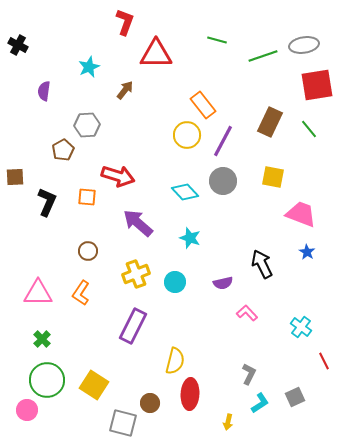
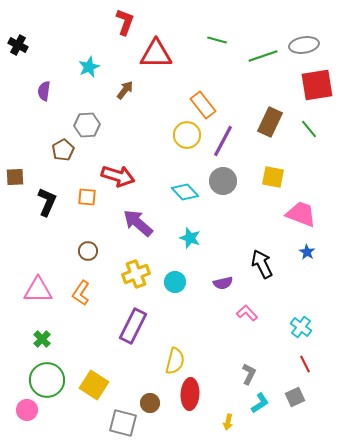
pink triangle at (38, 293): moved 3 px up
red line at (324, 361): moved 19 px left, 3 px down
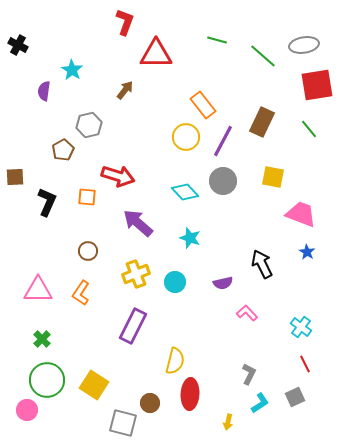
green line at (263, 56): rotated 60 degrees clockwise
cyan star at (89, 67): moved 17 px left, 3 px down; rotated 15 degrees counterclockwise
brown rectangle at (270, 122): moved 8 px left
gray hexagon at (87, 125): moved 2 px right; rotated 10 degrees counterclockwise
yellow circle at (187, 135): moved 1 px left, 2 px down
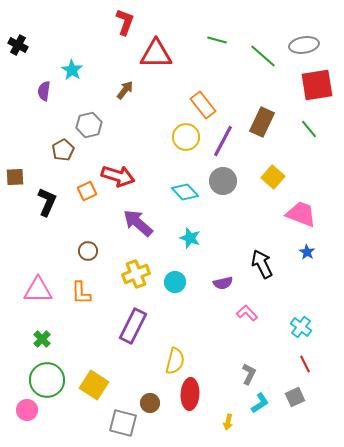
yellow square at (273, 177): rotated 30 degrees clockwise
orange square at (87, 197): moved 6 px up; rotated 30 degrees counterclockwise
orange L-shape at (81, 293): rotated 35 degrees counterclockwise
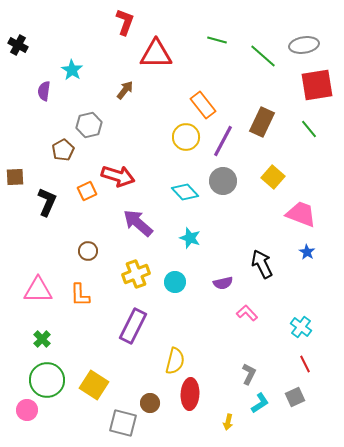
orange L-shape at (81, 293): moved 1 px left, 2 px down
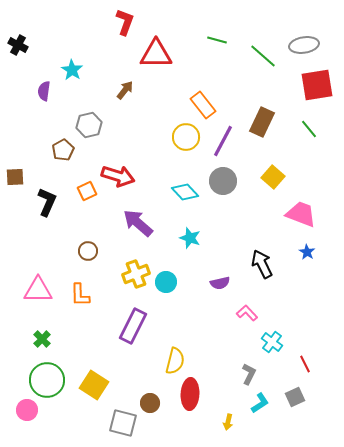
cyan circle at (175, 282): moved 9 px left
purple semicircle at (223, 283): moved 3 px left
cyan cross at (301, 327): moved 29 px left, 15 px down
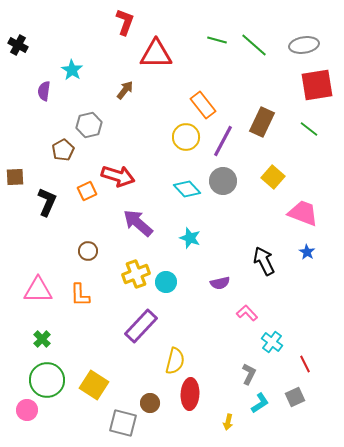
green line at (263, 56): moved 9 px left, 11 px up
green line at (309, 129): rotated 12 degrees counterclockwise
cyan diamond at (185, 192): moved 2 px right, 3 px up
pink trapezoid at (301, 214): moved 2 px right, 1 px up
black arrow at (262, 264): moved 2 px right, 3 px up
purple rectangle at (133, 326): moved 8 px right; rotated 16 degrees clockwise
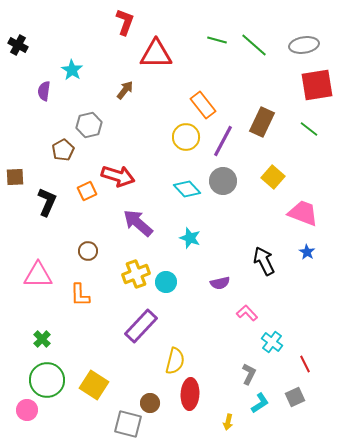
pink triangle at (38, 290): moved 15 px up
gray square at (123, 423): moved 5 px right, 1 px down
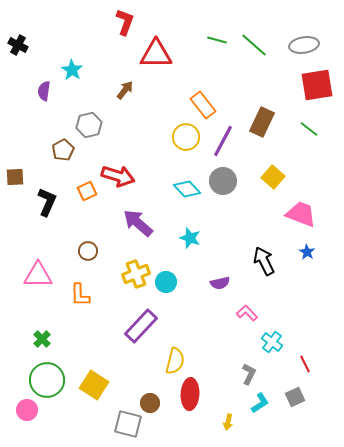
pink trapezoid at (303, 213): moved 2 px left, 1 px down
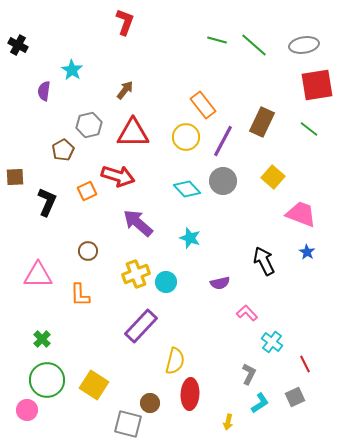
red triangle at (156, 54): moved 23 px left, 79 px down
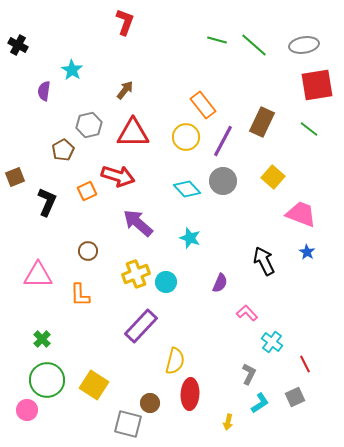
brown square at (15, 177): rotated 18 degrees counterclockwise
purple semicircle at (220, 283): rotated 54 degrees counterclockwise
